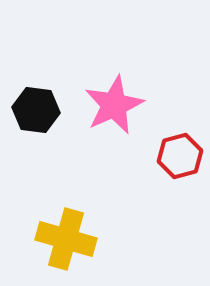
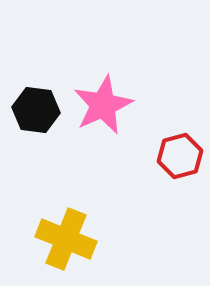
pink star: moved 11 px left
yellow cross: rotated 6 degrees clockwise
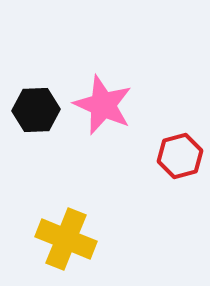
pink star: rotated 24 degrees counterclockwise
black hexagon: rotated 9 degrees counterclockwise
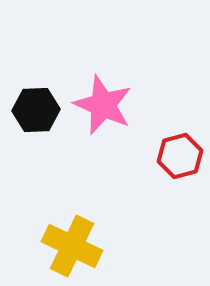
yellow cross: moved 6 px right, 7 px down; rotated 4 degrees clockwise
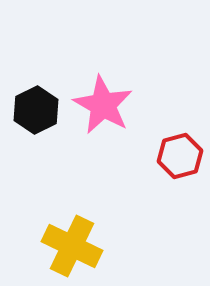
pink star: rotated 6 degrees clockwise
black hexagon: rotated 24 degrees counterclockwise
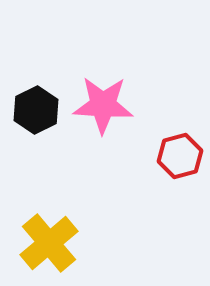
pink star: rotated 26 degrees counterclockwise
yellow cross: moved 23 px left, 3 px up; rotated 24 degrees clockwise
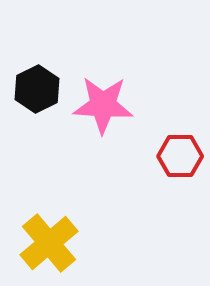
black hexagon: moved 1 px right, 21 px up
red hexagon: rotated 15 degrees clockwise
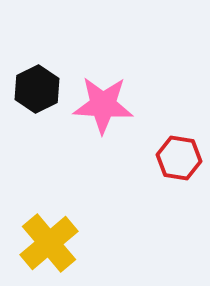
red hexagon: moved 1 px left, 2 px down; rotated 9 degrees clockwise
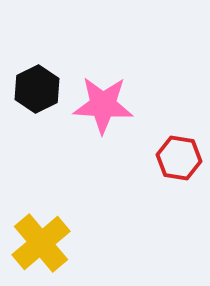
yellow cross: moved 8 px left
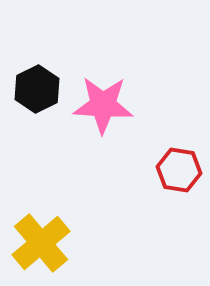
red hexagon: moved 12 px down
